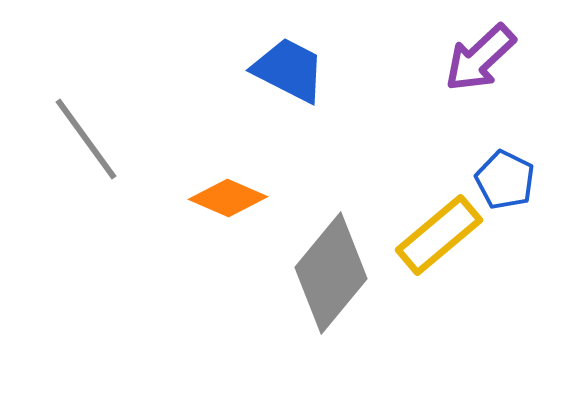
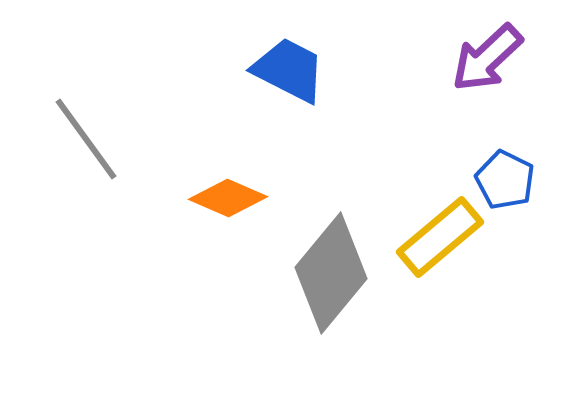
purple arrow: moved 7 px right
yellow rectangle: moved 1 px right, 2 px down
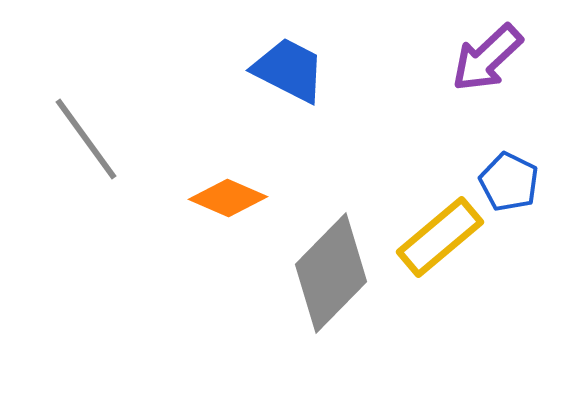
blue pentagon: moved 4 px right, 2 px down
gray diamond: rotated 5 degrees clockwise
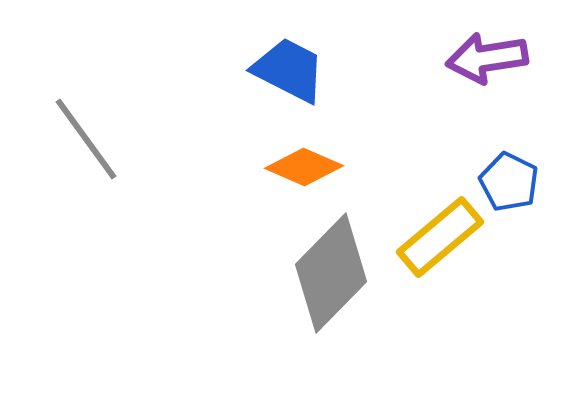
purple arrow: rotated 34 degrees clockwise
orange diamond: moved 76 px right, 31 px up
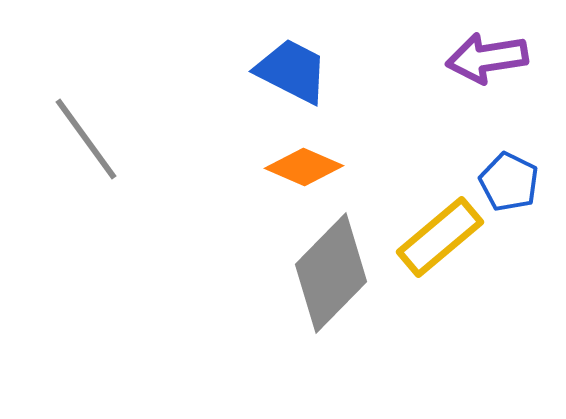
blue trapezoid: moved 3 px right, 1 px down
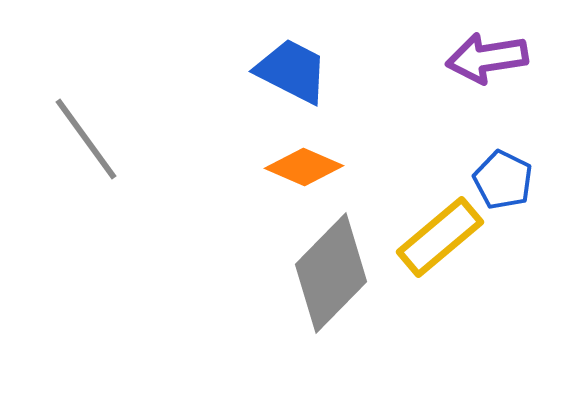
blue pentagon: moved 6 px left, 2 px up
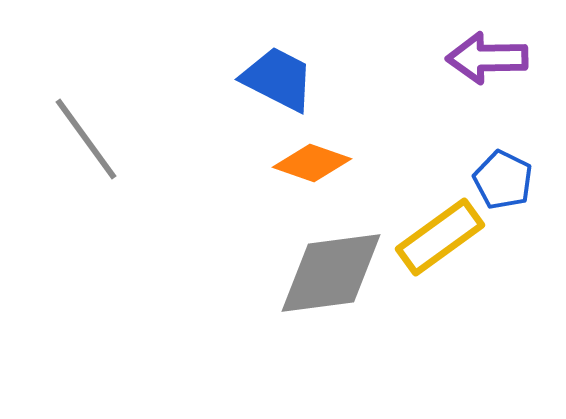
purple arrow: rotated 8 degrees clockwise
blue trapezoid: moved 14 px left, 8 px down
orange diamond: moved 8 px right, 4 px up; rotated 4 degrees counterclockwise
yellow rectangle: rotated 4 degrees clockwise
gray diamond: rotated 38 degrees clockwise
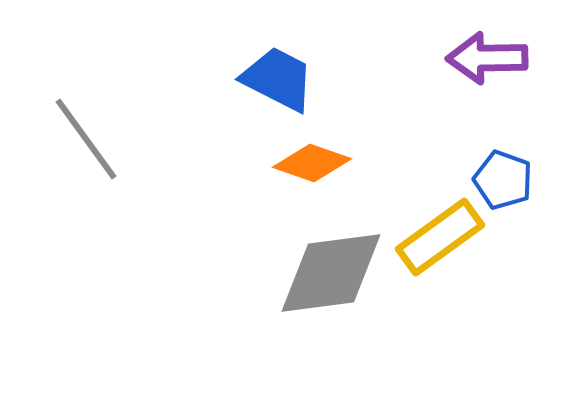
blue pentagon: rotated 6 degrees counterclockwise
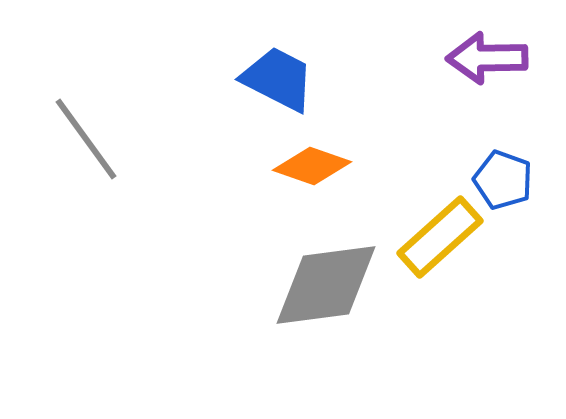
orange diamond: moved 3 px down
yellow rectangle: rotated 6 degrees counterclockwise
gray diamond: moved 5 px left, 12 px down
